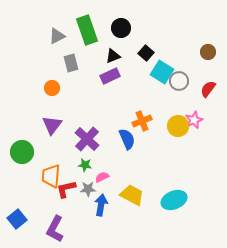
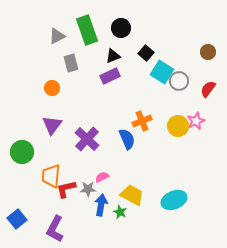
pink star: moved 2 px right, 1 px down
green star: moved 35 px right, 47 px down; rotated 16 degrees clockwise
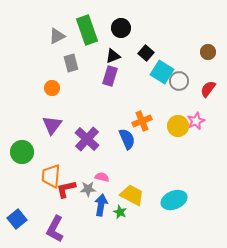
purple rectangle: rotated 48 degrees counterclockwise
pink semicircle: rotated 40 degrees clockwise
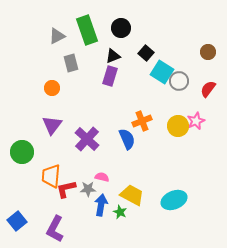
blue square: moved 2 px down
